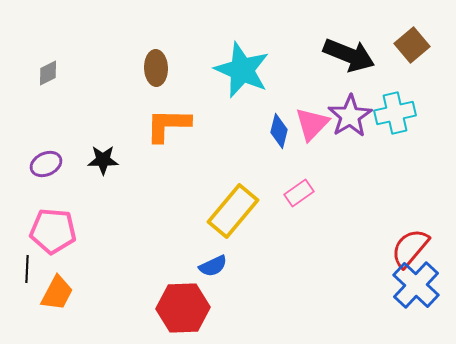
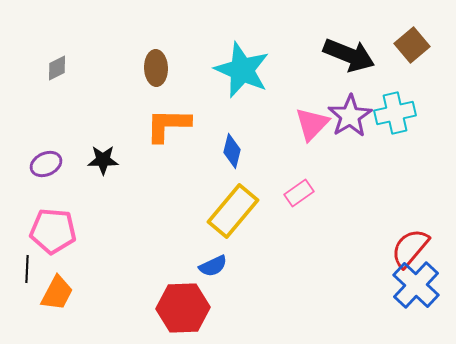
gray diamond: moved 9 px right, 5 px up
blue diamond: moved 47 px left, 20 px down
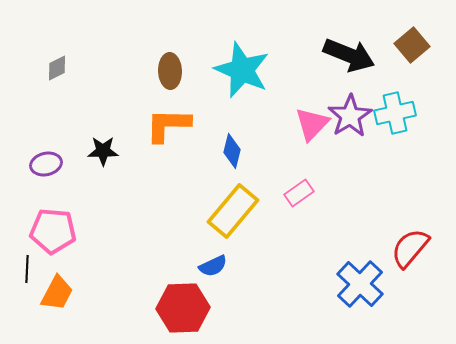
brown ellipse: moved 14 px right, 3 px down
black star: moved 9 px up
purple ellipse: rotated 12 degrees clockwise
blue cross: moved 56 px left, 1 px up
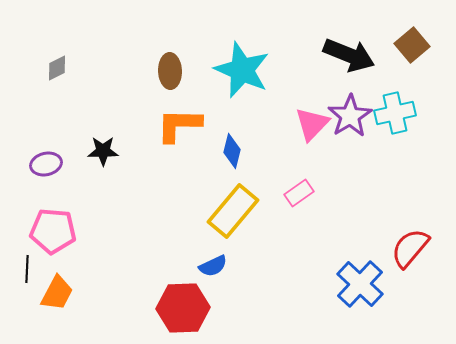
orange L-shape: moved 11 px right
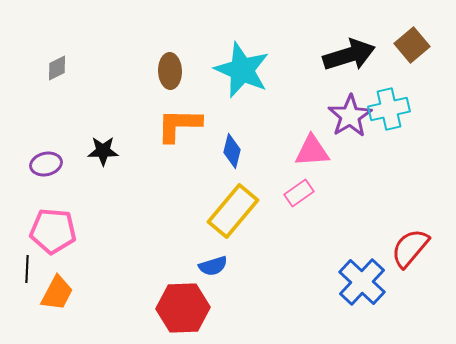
black arrow: rotated 39 degrees counterclockwise
cyan cross: moved 6 px left, 4 px up
pink triangle: moved 27 px down; rotated 42 degrees clockwise
blue semicircle: rotated 8 degrees clockwise
blue cross: moved 2 px right, 2 px up
